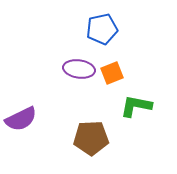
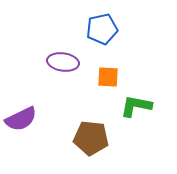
purple ellipse: moved 16 px left, 7 px up
orange square: moved 4 px left, 4 px down; rotated 25 degrees clockwise
brown pentagon: rotated 8 degrees clockwise
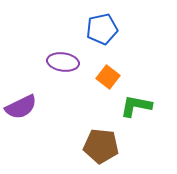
orange square: rotated 35 degrees clockwise
purple semicircle: moved 12 px up
brown pentagon: moved 10 px right, 8 px down
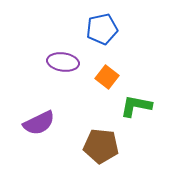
orange square: moved 1 px left
purple semicircle: moved 18 px right, 16 px down
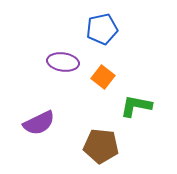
orange square: moved 4 px left
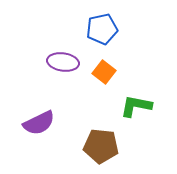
orange square: moved 1 px right, 5 px up
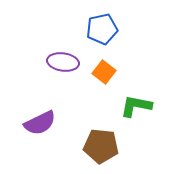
purple semicircle: moved 1 px right
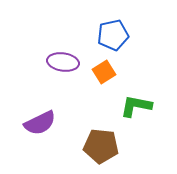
blue pentagon: moved 11 px right, 6 px down
orange square: rotated 20 degrees clockwise
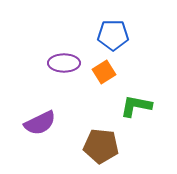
blue pentagon: rotated 12 degrees clockwise
purple ellipse: moved 1 px right, 1 px down; rotated 8 degrees counterclockwise
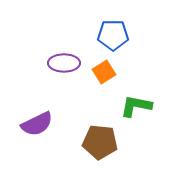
purple semicircle: moved 3 px left, 1 px down
brown pentagon: moved 1 px left, 4 px up
